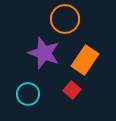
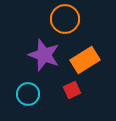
purple star: moved 2 px down
orange rectangle: rotated 24 degrees clockwise
red square: rotated 24 degrees clockwise
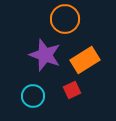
purple star: moved 1 px right
cyan circle: moved 5 px right, 2 px down
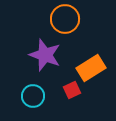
orange rectangle: moved 6 px right, 8 px down
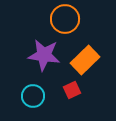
purple star: moved 1 px left; rotated 12 degrees counterclockwise
orange rectangle: moved 6 px left, 8 px up; rotated 12 degrees counterclockwise
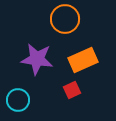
purple star: moved 7 px left, 4 px down
orange rectangle: moved 2 px left; rotated 20 degrees clockwise
cyan circle: moved 15 px left, 4 px down
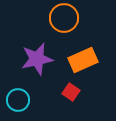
orange circle: moved 1 px left, 1 px up
purple star: rotated 20 degrees counterclockwise
red square: moved 1 px left, 2 px down; rotated 30 degrees counterclockwise
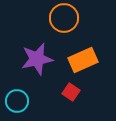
cyan circle: moved 1 px left, 1 px down
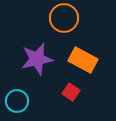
orange rectangle: rotated 52 degrees clockwise
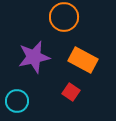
orange circle: moved 1 px up
purple star: moved 3 px left, 2 px up
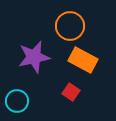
orange circle: moved 6 px right, 9 px down
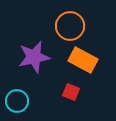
red square: rotated 12 degrees counterclockwise
